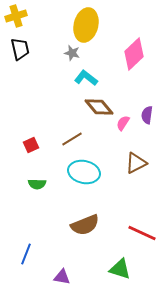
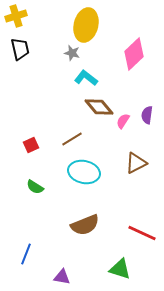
pink semicircle: moved 2 px up
green semicircle: moved 2 px left, 3 px down; rotated 30 degrees clockwise
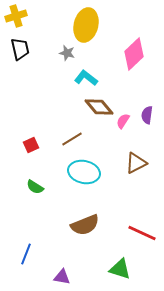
gray star: moved 5 px left
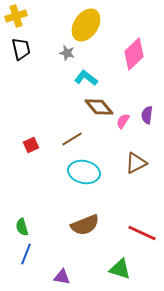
yellow ellipse: rotated 20 degrees clockwise
black trapezoid: moved 1 px right
green semicircle: moved 13 px left, 40 px down; rotated 42 degrees clockwise
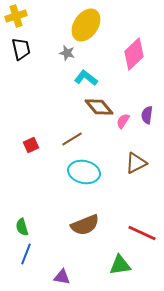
green triangle: moved 4 px up; rotated 25 degrees counterclockwise
